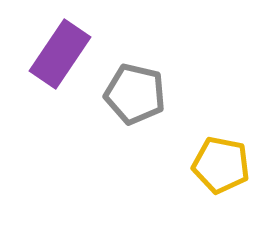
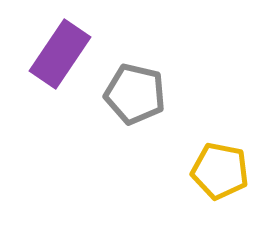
yellow pentagon: moved 1 px left, 6 px down
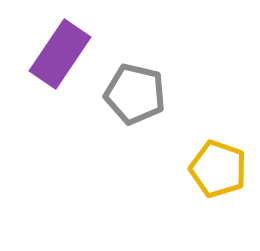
yellow pentagon: moved 2 px left, 2 px up; rotated 8 degrees clockwise
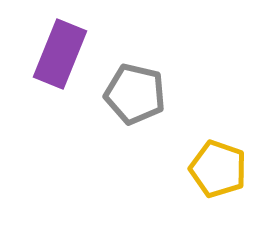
purple rectangle: rotated 12 degrees counterclockwise
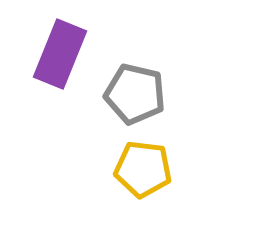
yellow pentagon: moved 75 px left; rotated 12 degrees counterclockwise
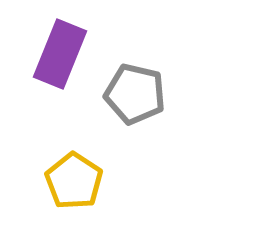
yellow pentagon: moved 69 px left, 12 px down; rotated 26 degrees clockwise
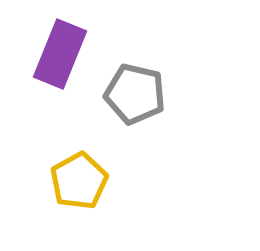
yellow pentagon: moved 5 px right; rotated 10 degrees clockwise
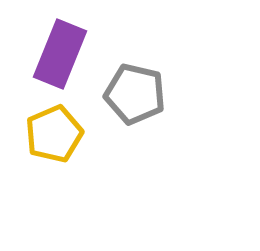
yellow pentagon: moved 25 px left, 47 px up; rotated 6 degrees clockwise
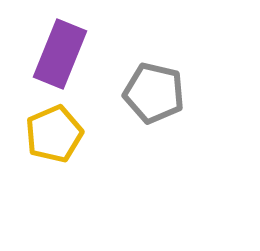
gray pentagon: moved 19 px right, 1 px up
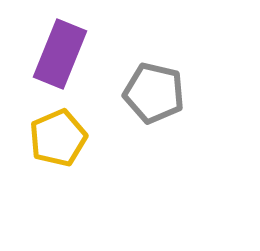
yellow pentagon: moved 4 px right, 4 px down
